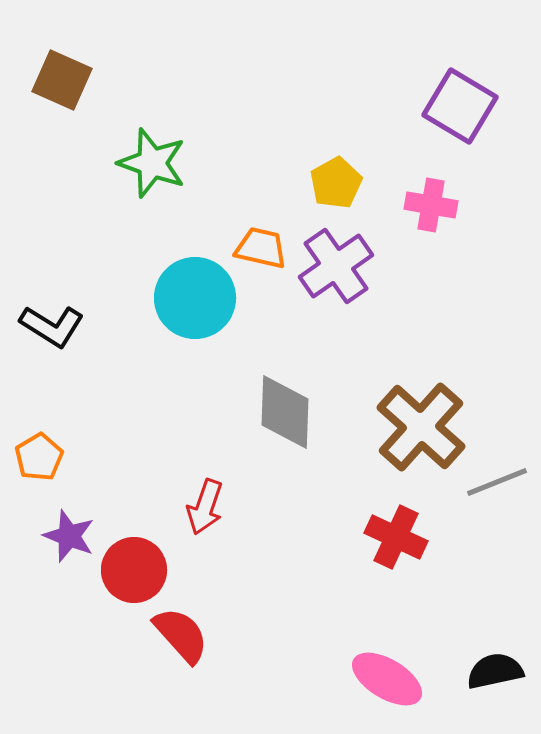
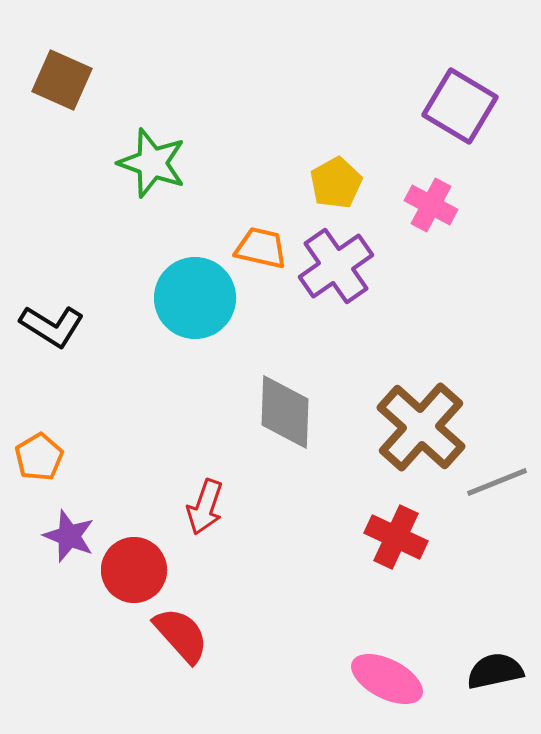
pink cross: rotated 18 degrees clockwise
pink ellipse: rotated 4 degrees counterclockwise
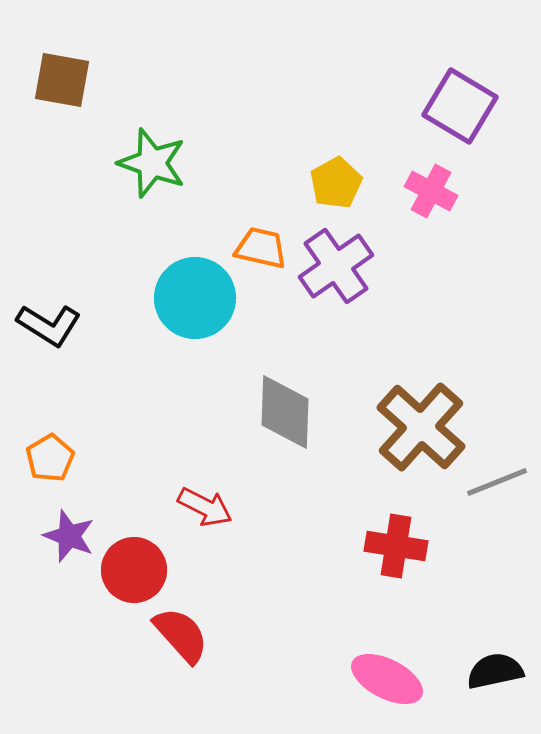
brown square: rotated 14 degrees counterclockwise
pink cross: moved 14 px up
black L-shape: moved 3 px left, 1 px up
orange pentagon: moved 11 px right, 1 px down
red arrow: rotated 82 degrees counterclockwise
red cross: moved 9 px down; rotated 16 degrees counterclockwise
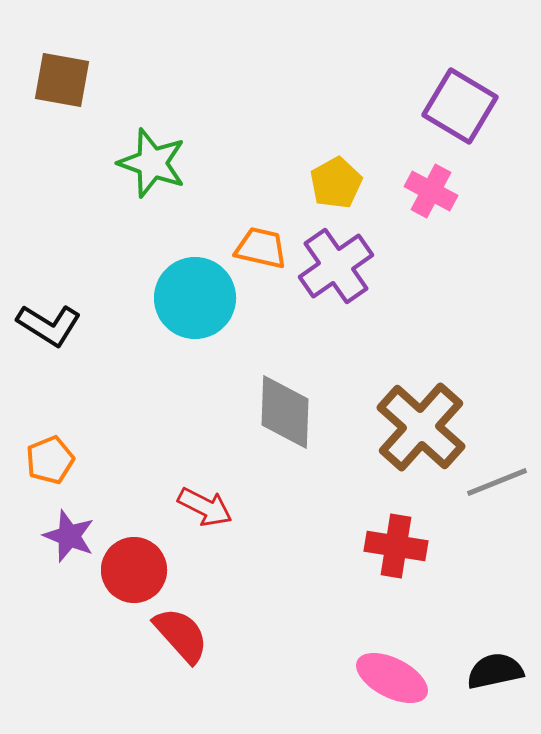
orange pentagon: moved 2 px down; rotated 9 degrees clockwise
pink ellipse: moved 5 px right, 1 px up
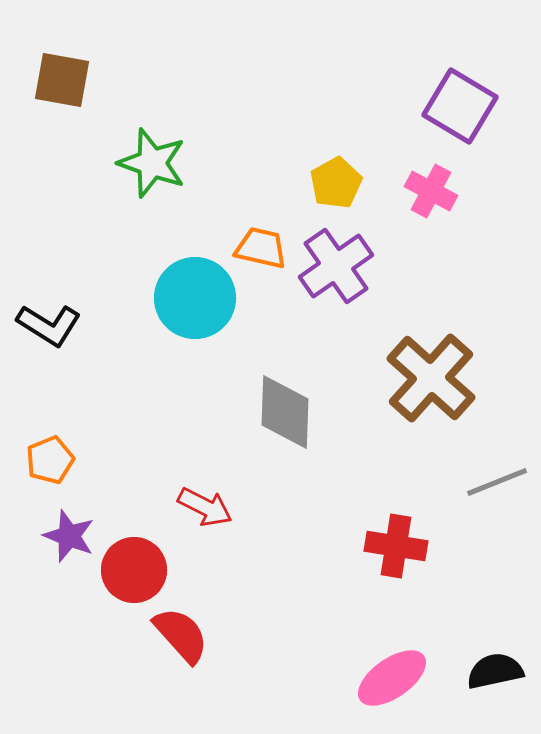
brown cross: moved 10 px right, 49 px up
pink ellipse: rotated 62 degrees counterclockwise
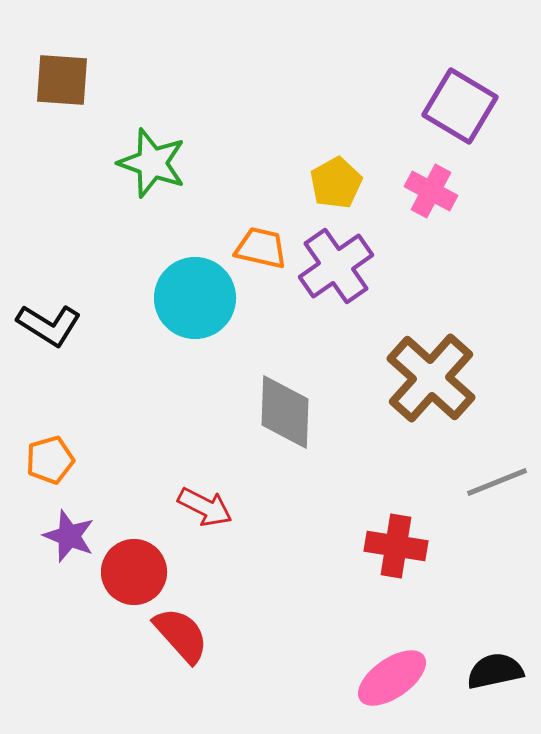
brown square: rotated 6 degrees counterclockwise
orange pentagon: rotated 6 degrees clockwise
red circle: moved 2 px down
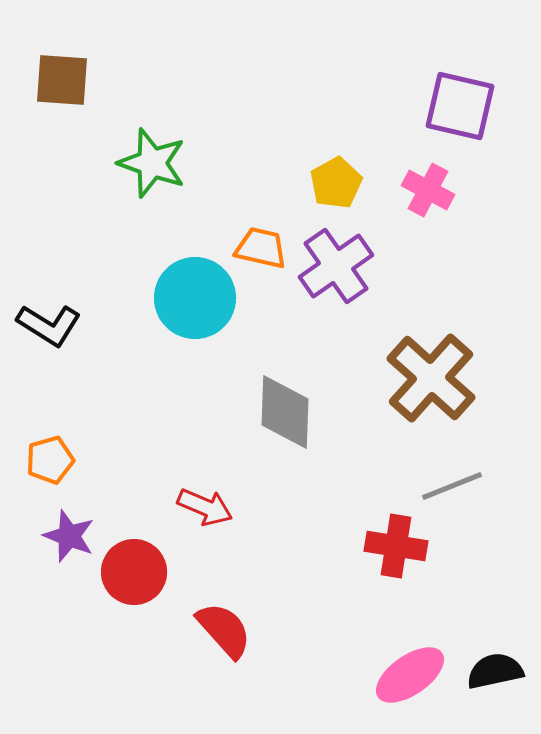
purple square: rotated 18 degrees counterclockwise
pink cross: moved 3 px left, 1 px up
gray line: moved 45 px left, 4 px down
red arrow: rotated 4 degrees counterclockwise
red semicircle: moved 43 px right, 5 px up
pink ellipse: moved 18 px right, 3 px up
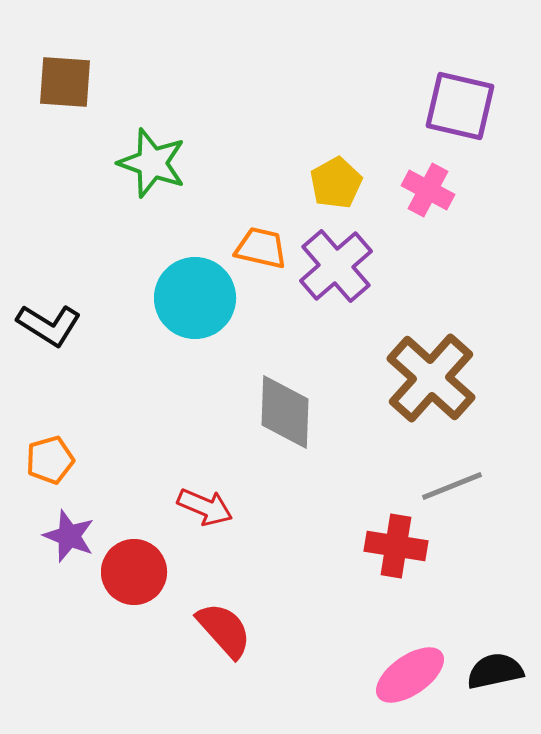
brown square: moved 3 px right, 2 px down
purple cross: rotated 6 degrees counterclockwise
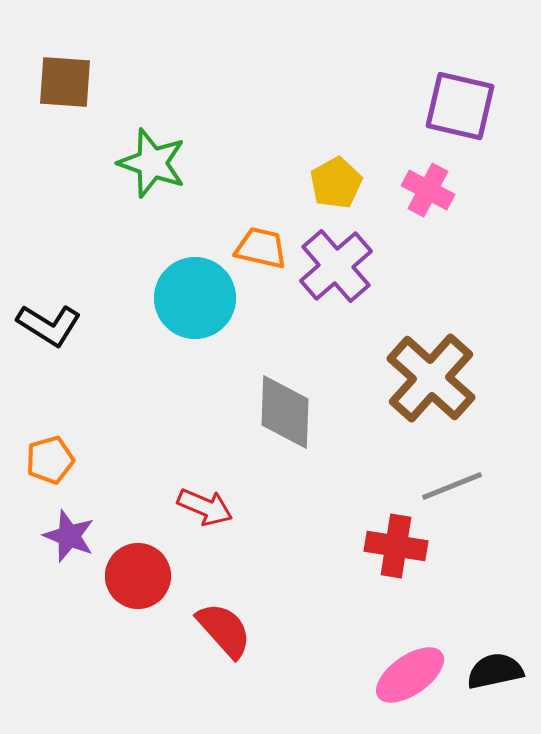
red circle: moved 4 px right, 4 px down
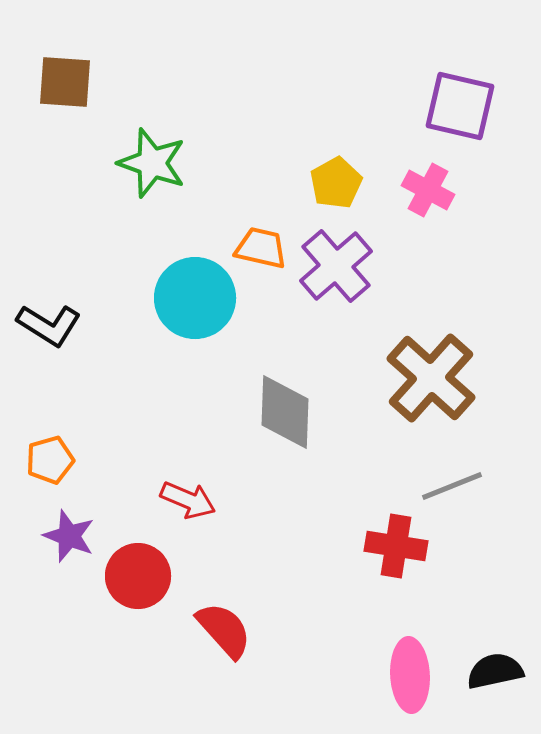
red arrow: moved 17 px left, 7 px up
pink ellipse: rotated 58 degrees counterclockwise
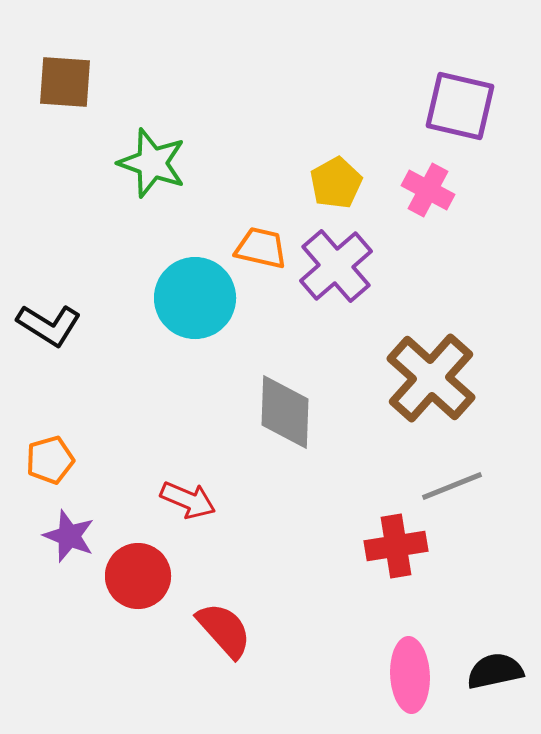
red cross: rotated 18 degrees counterclockwise
